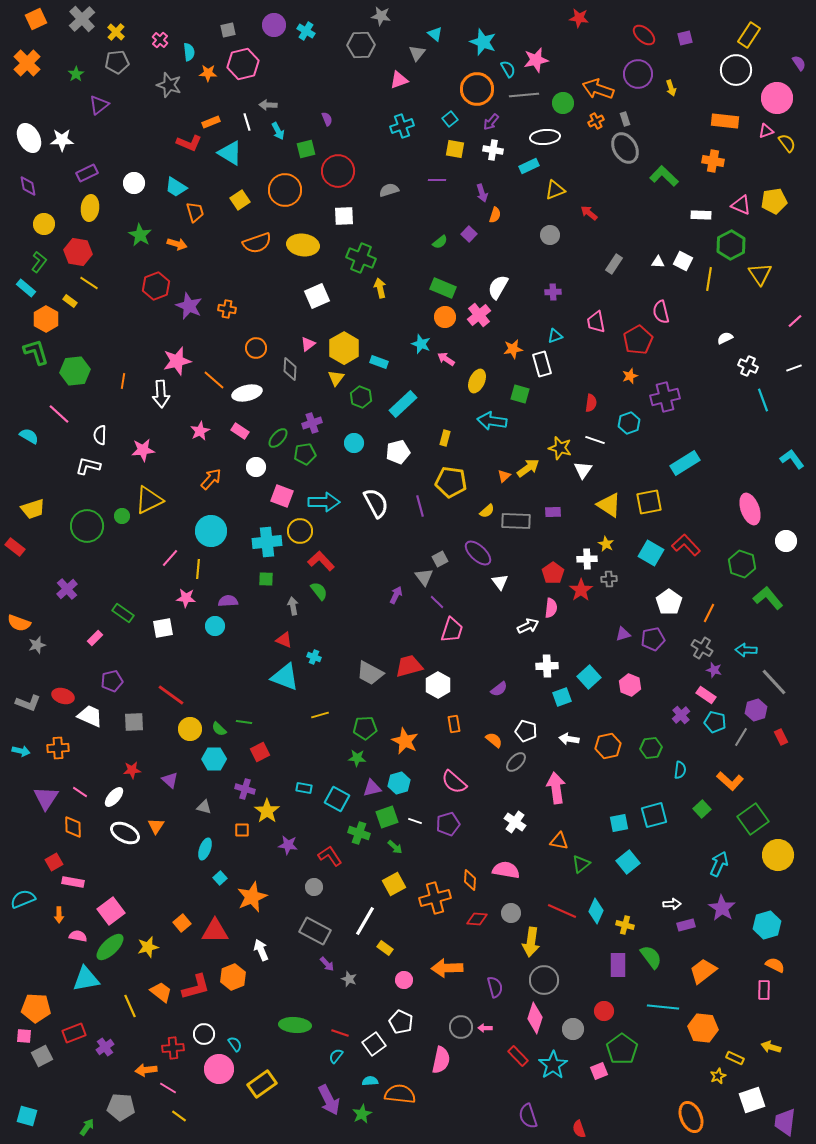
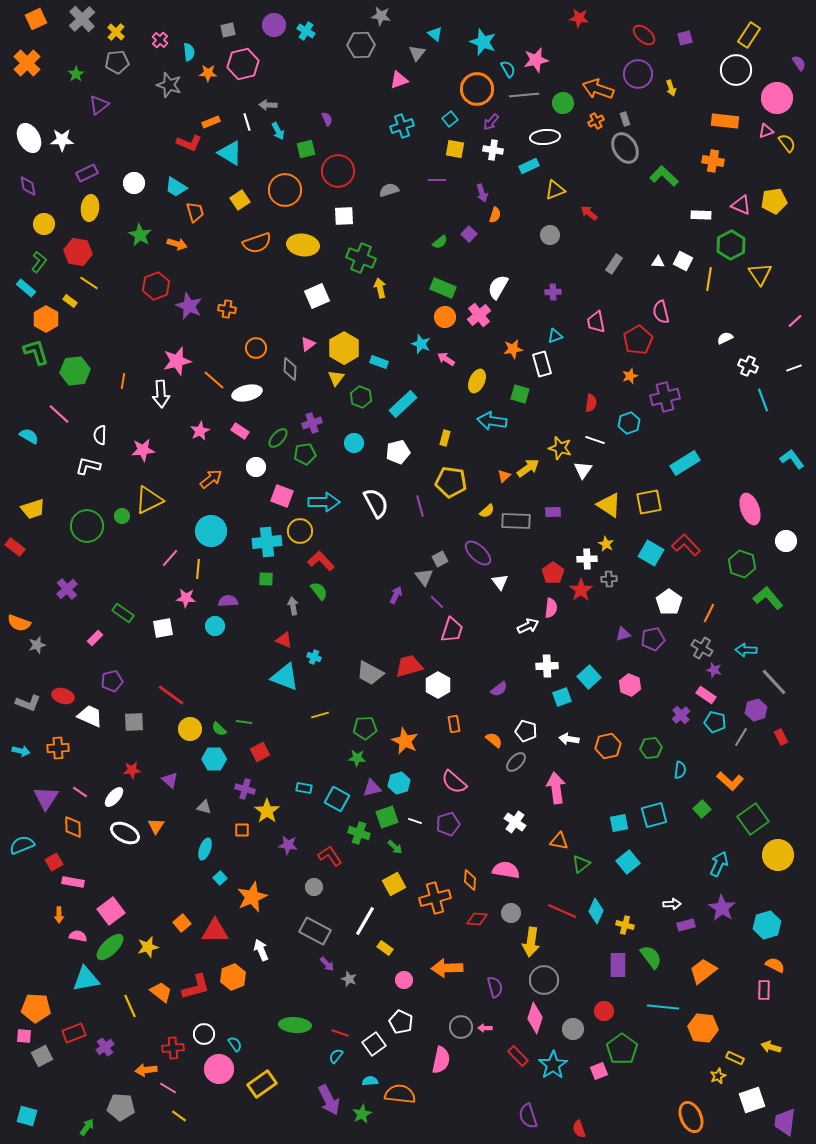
orange arrow at (211, 479): rotated 10 degrees clockwise
cyan semicircle at (23, 899): moved 1 px left, 54 px up
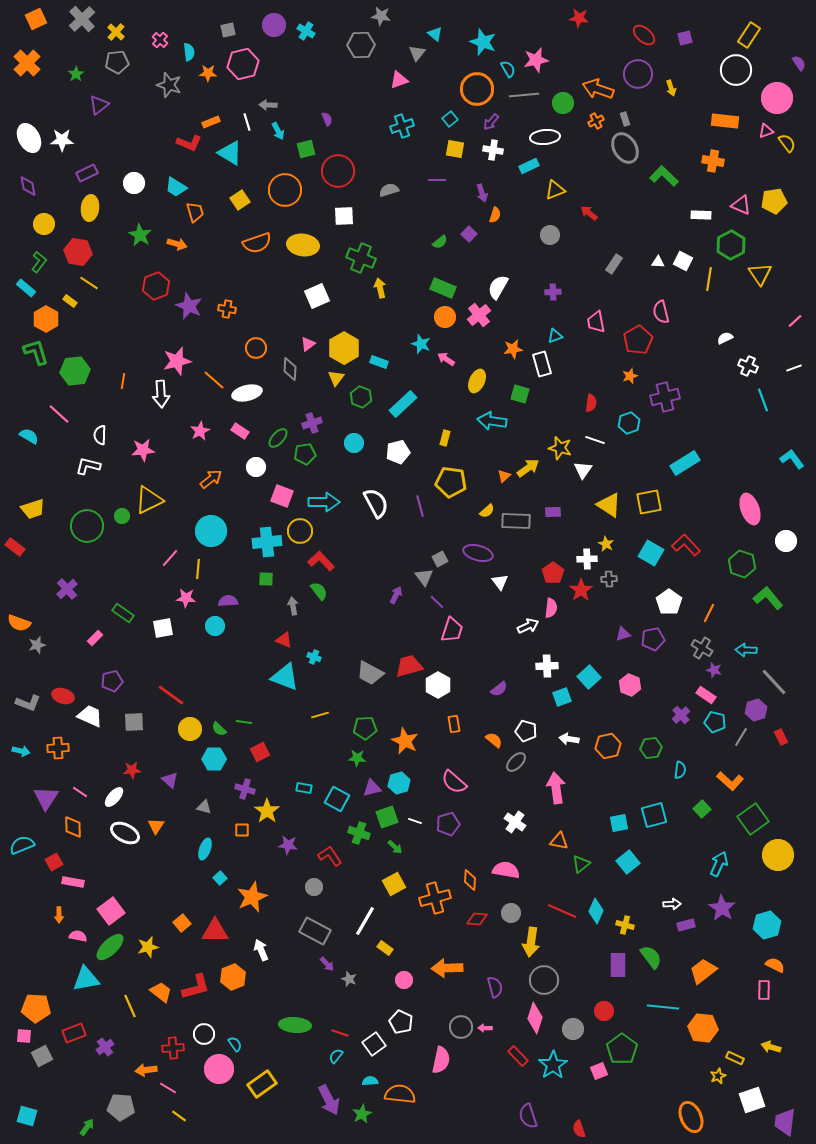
purple ellipse at (478, 553): rotated 28 degrees counterclockwise
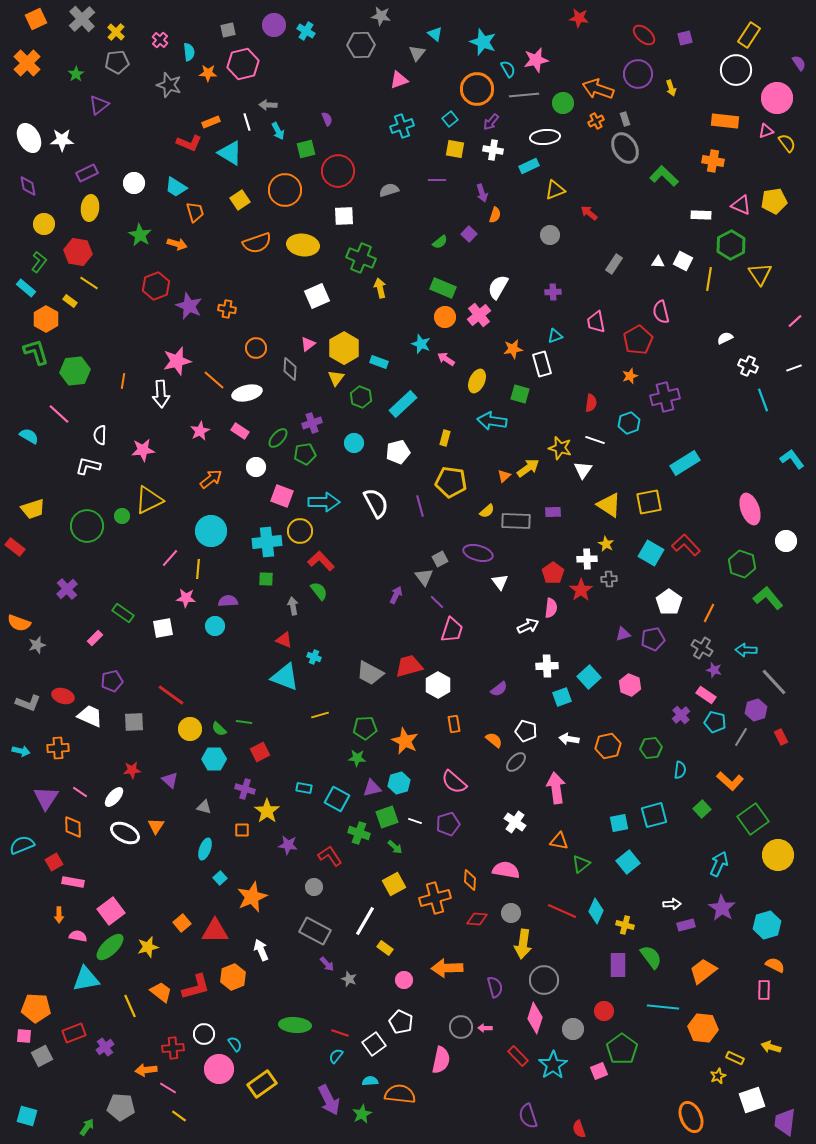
yellow arrow at (531, 942): moved 8 px left, 2 px down
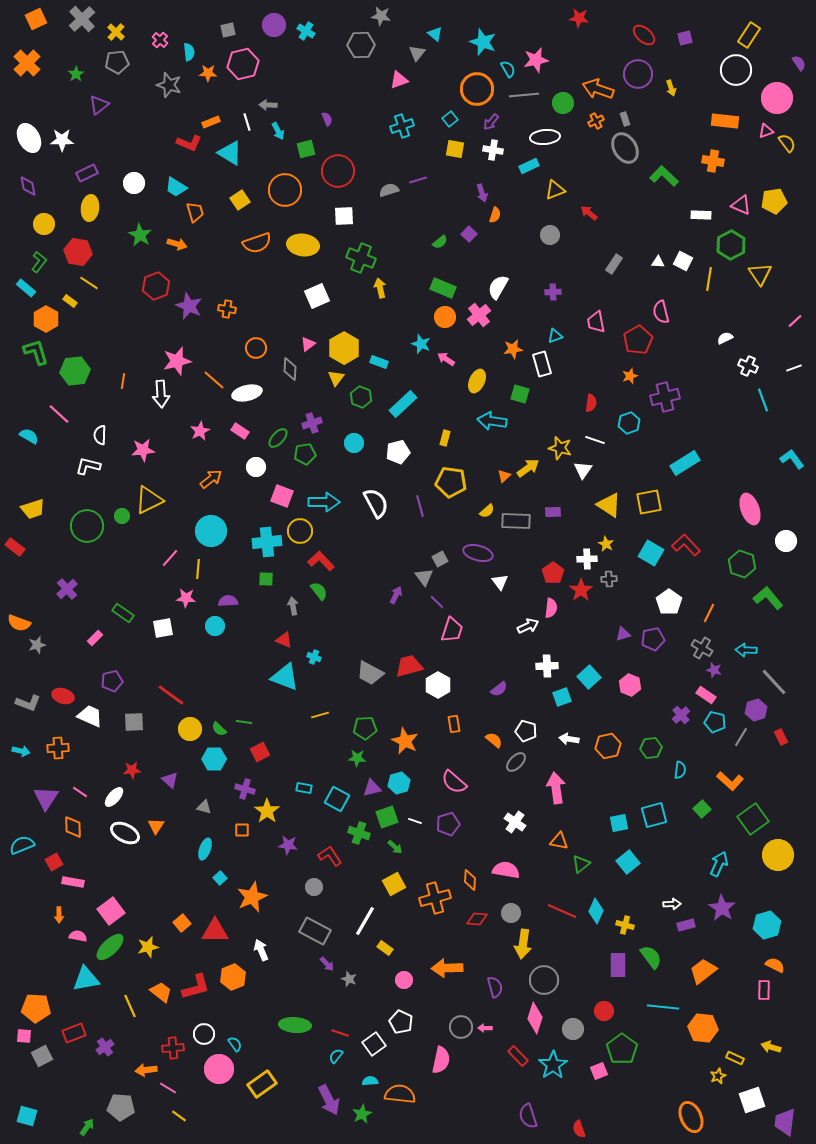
purple line at (437, 180): moved 19 px left; rotated 18 degrees counterclockwise
